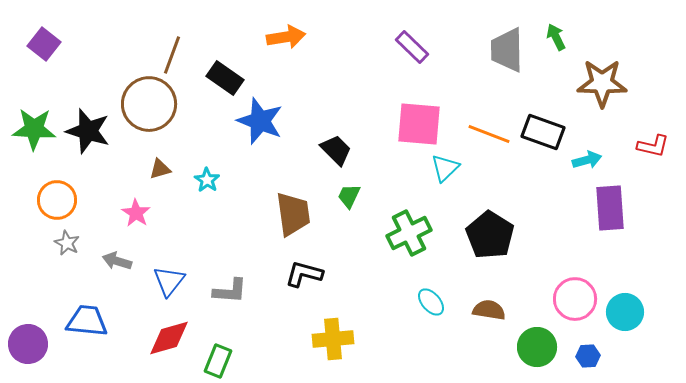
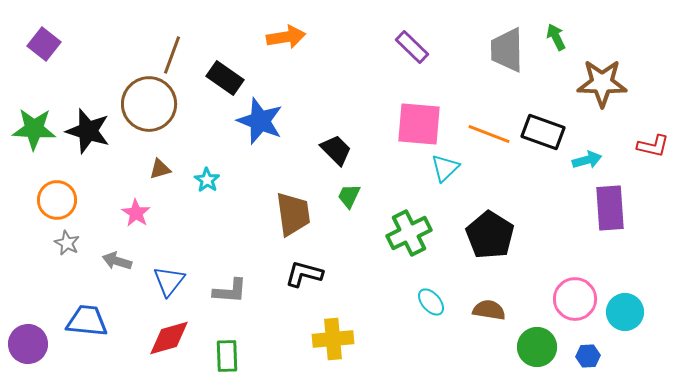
green rectangle at (218, 361): moved 9 px right, 5 px up; rotated 24 degrees counterclockwise
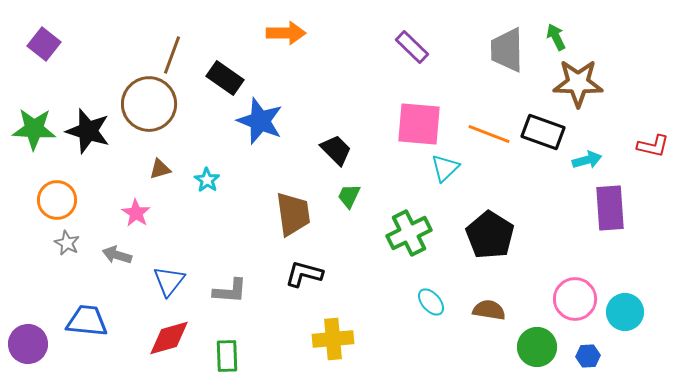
orange arrow at (286, 37): moved 4 px up; rotated 9 degrees clockwise
brown star at (602, 83): moved 24 px left
gray arrow at (117, 261): moved 6 px up
